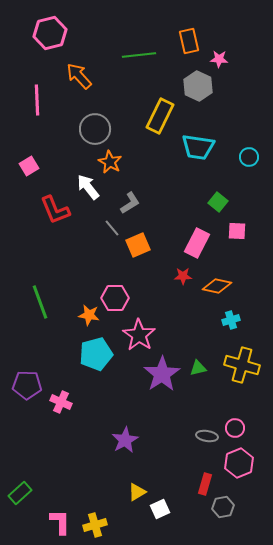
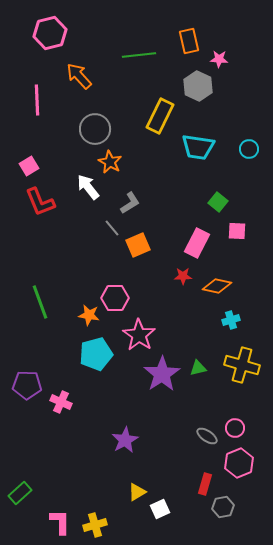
cyan circle at (249, 157): moved 8 px up
red L-shape at (55, 210): moved 15 px left, 8 px up
gray ellipse at (207, 436): rotated 25 degrees clockwise
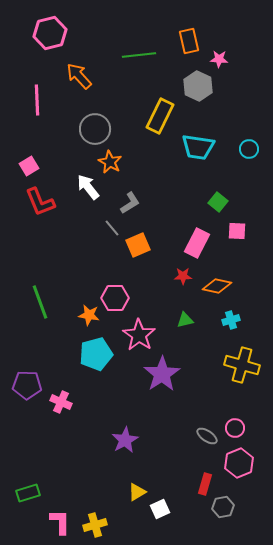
green triangle at (198, 368): moved 13 px left, 48 px up
green rectangle at (20, 493): moved 8 px right; rotated 25 degrees clockwise
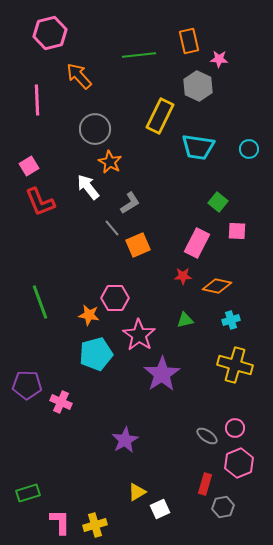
yellow cross at (242, 365): moved 7 px left
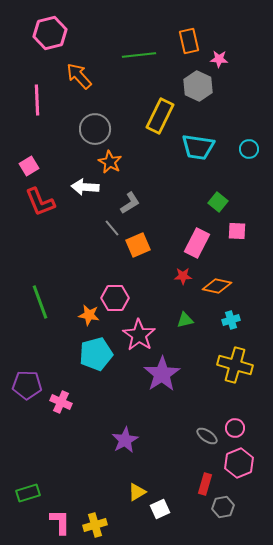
white arrow at (88, 187): moved 3 px left; rotated 48 degrees counterclockwise
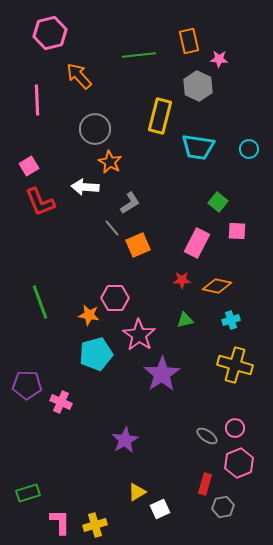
yellow rectangle at (160, 116): rotated 12 degrees counterclockwise
red star at (183, 276): moved 1 px left, 4 px down
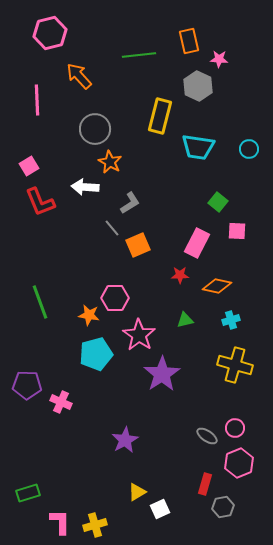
red star at (182, 280): moved 2 px left, 5 px up
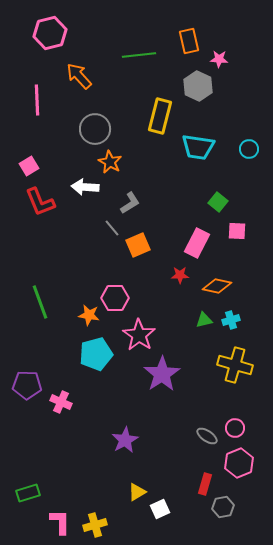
green triangle at (185, 320): moved 19 px right
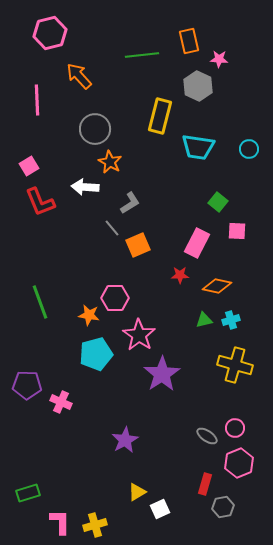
green line at (139, 55): moved 3 px right
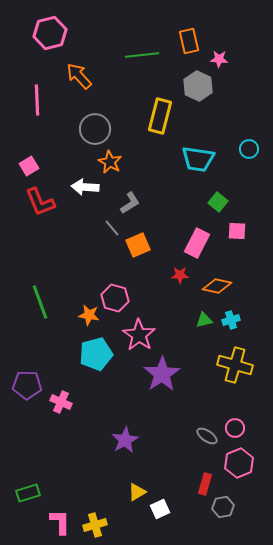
cyan trapezoid at (198, 147): moved 12 px down
pink hexagon at (115, 298): rotated 16 degrees clockwise
